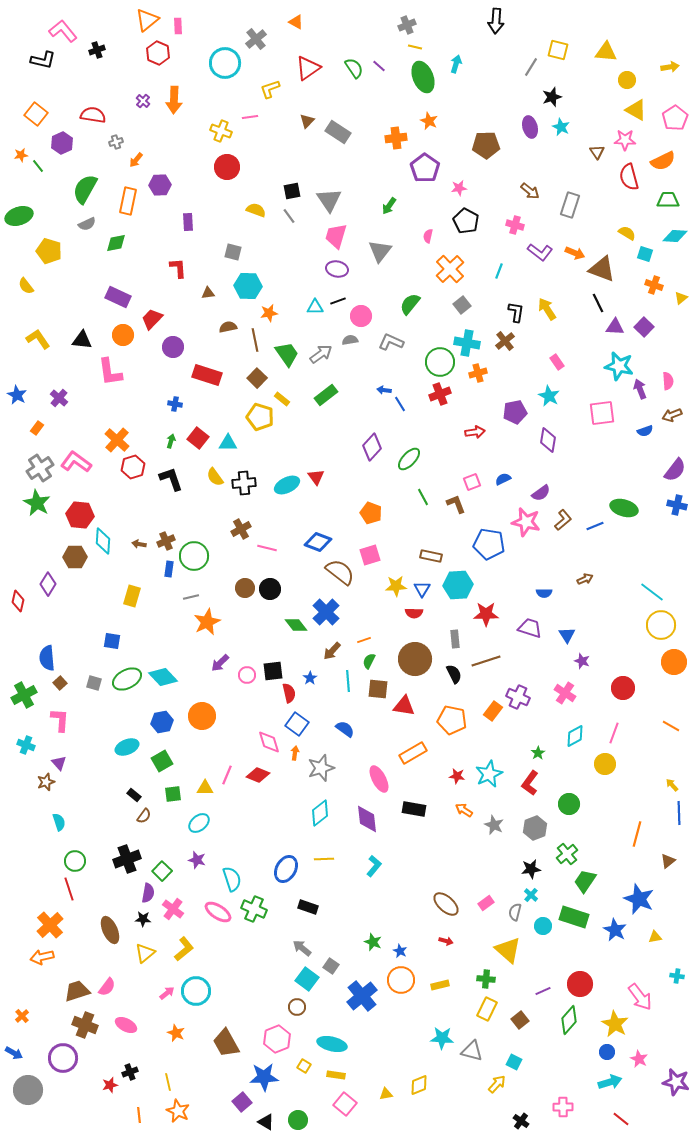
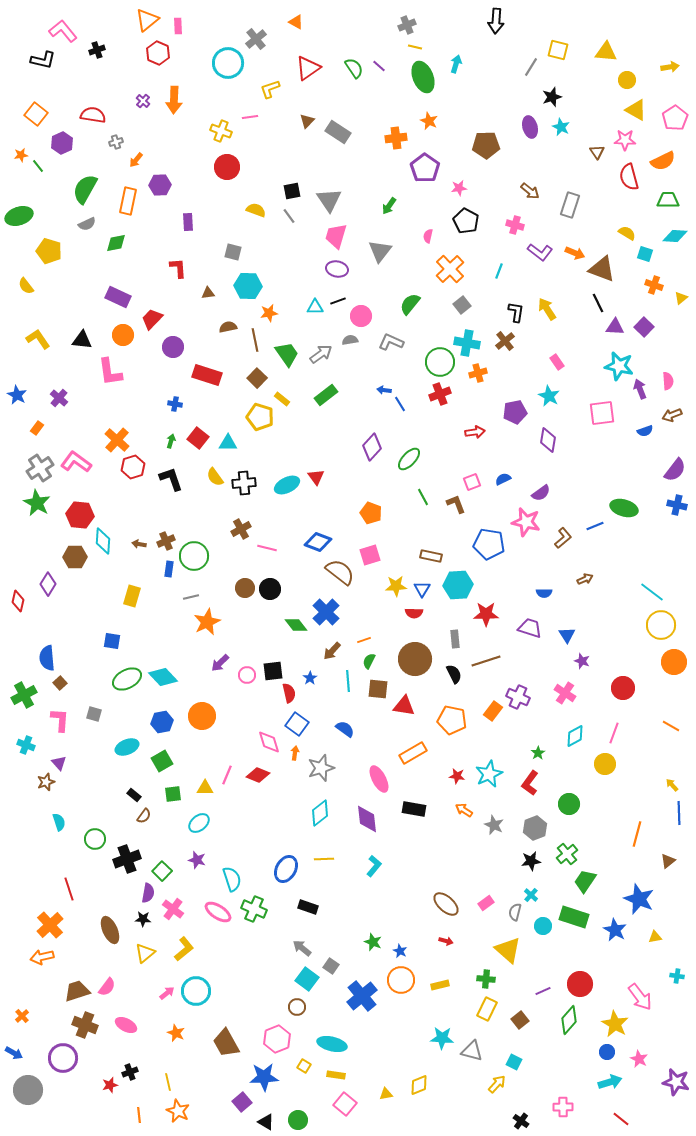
cyan circle at (225, 63): moved 3 px right
brown L-shape at (563, 520): moved 18 px down
gray square at (94, 683): moved 31 px down
green circle at (75, 861): moved 20 px right, 22 px up
black star at (531, 869): moved 8 px up
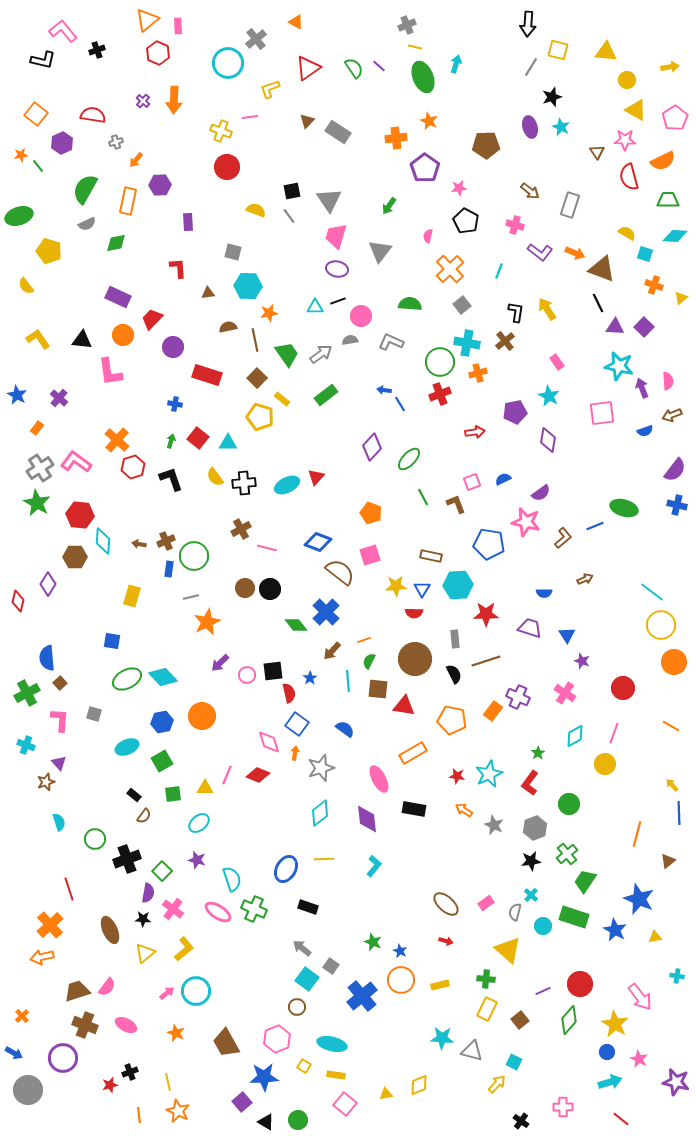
black arrow at (496, 21): moved 32 px right, 3 px down
green semicircle at (410, 304): rotated 55 degrees clockwise
purple arrow at (640, 389): moved 2 px right, 1 px up
red triangle at (316, 477): rotated 18 degrees clockwise
green cross at (24, 695): moved 3 px right, 2 px up
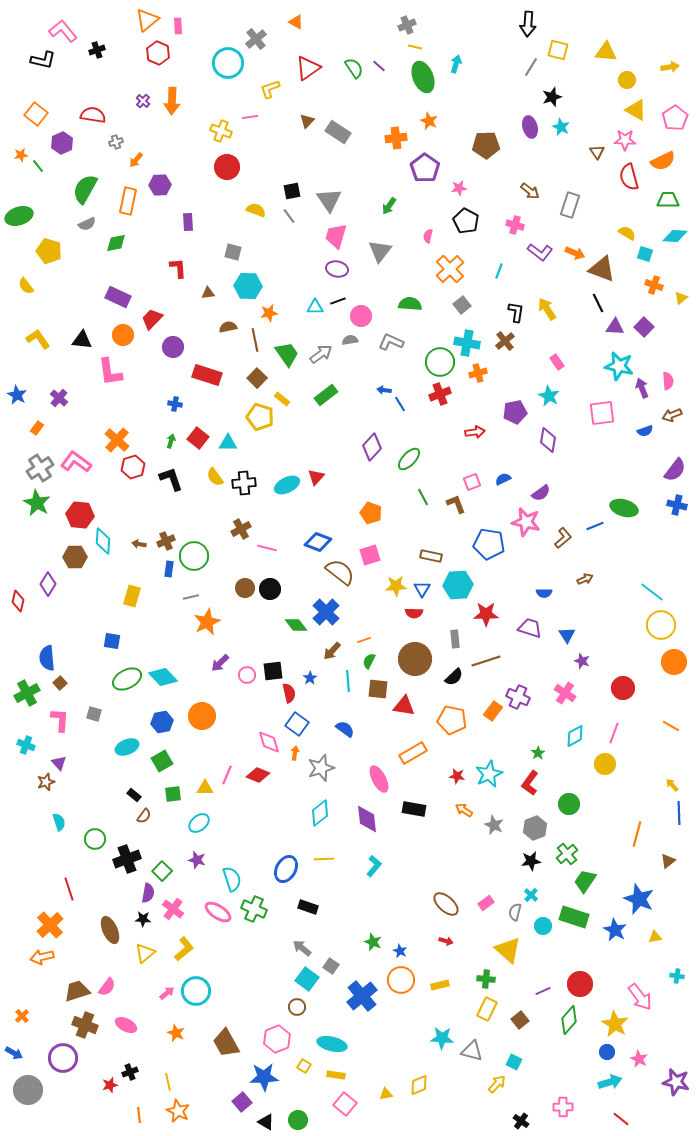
orange arrow at (174, 100): moved 2 px left, 1 px down
black semicircle at (454, 674): moved 3 px down; rotated 72 degrees clockwise
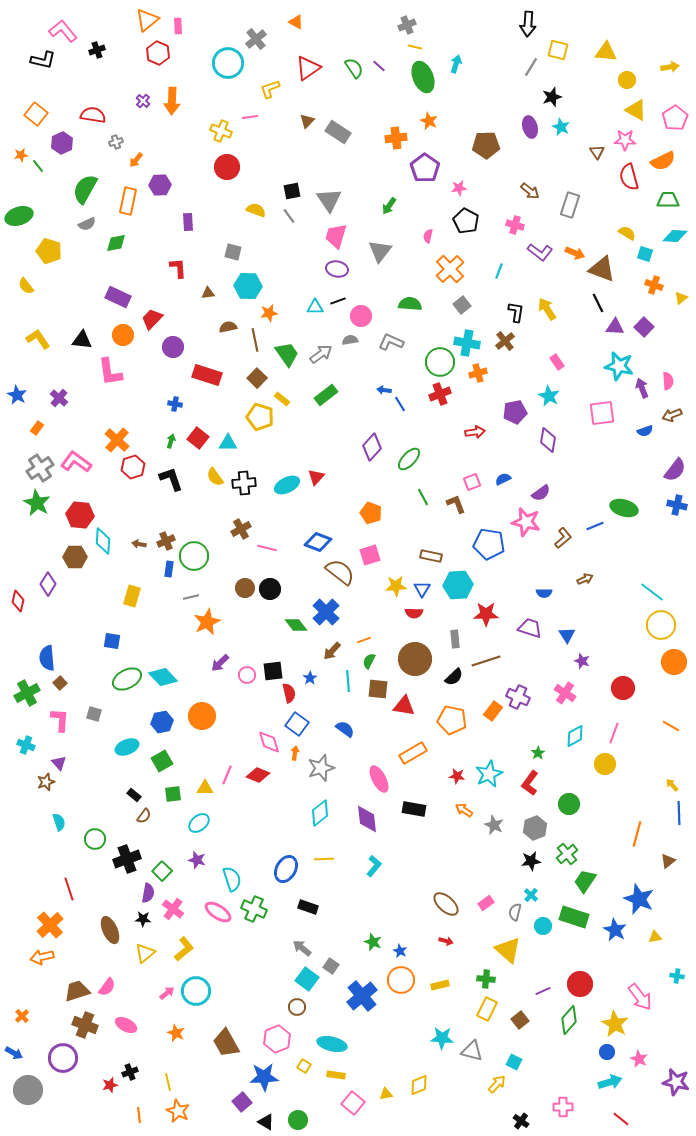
pink square at (345, 1104): moved 8 px right, 1 px up
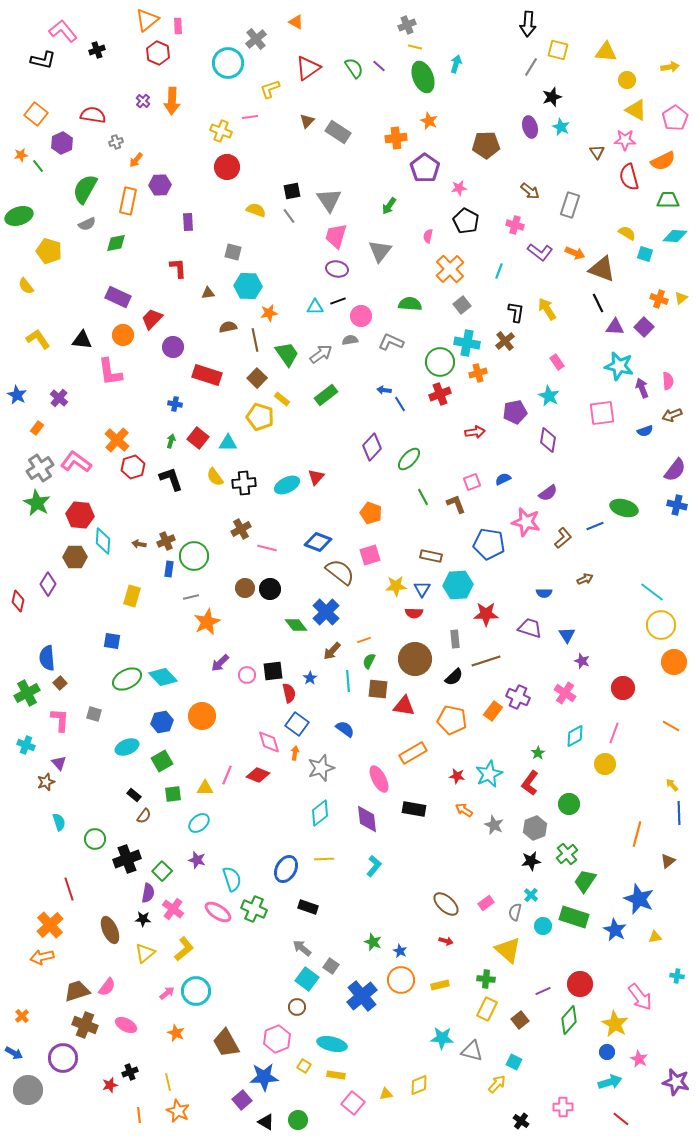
orange cross at (654, 285): moved 5 px right, 14 px down
purple semicircle at (541, 493): moved 7 px right
purple square at (242, 1102): moved 2 px up
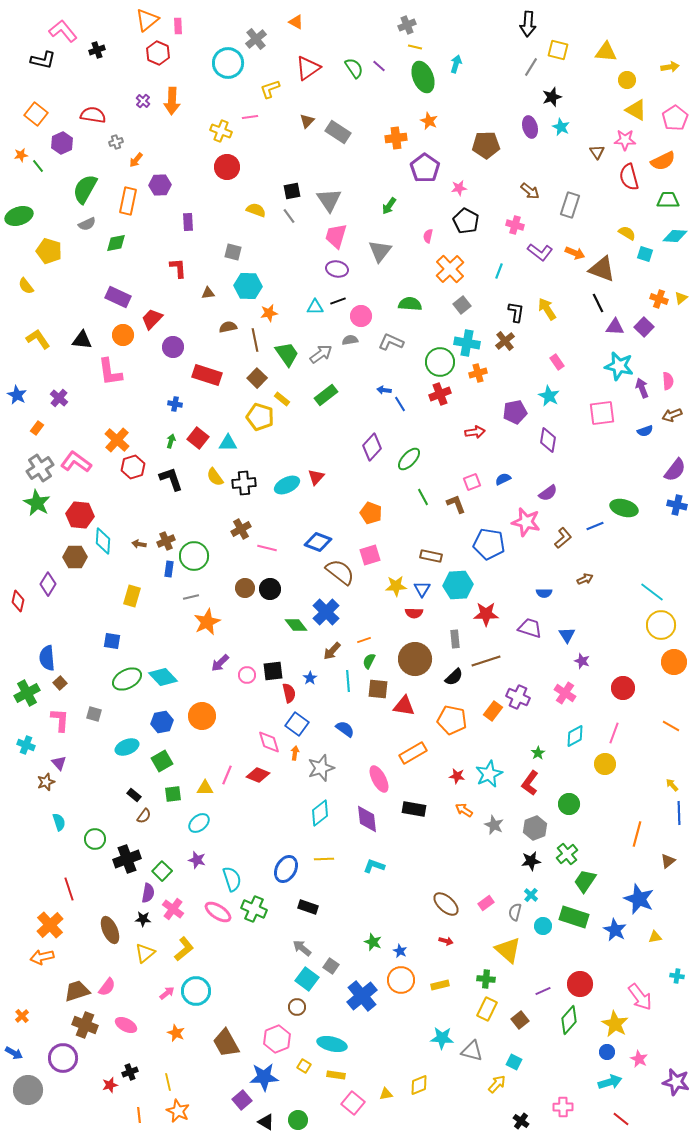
cyan L-shape at (374, 866): rotated 110 degrees counterclockwise
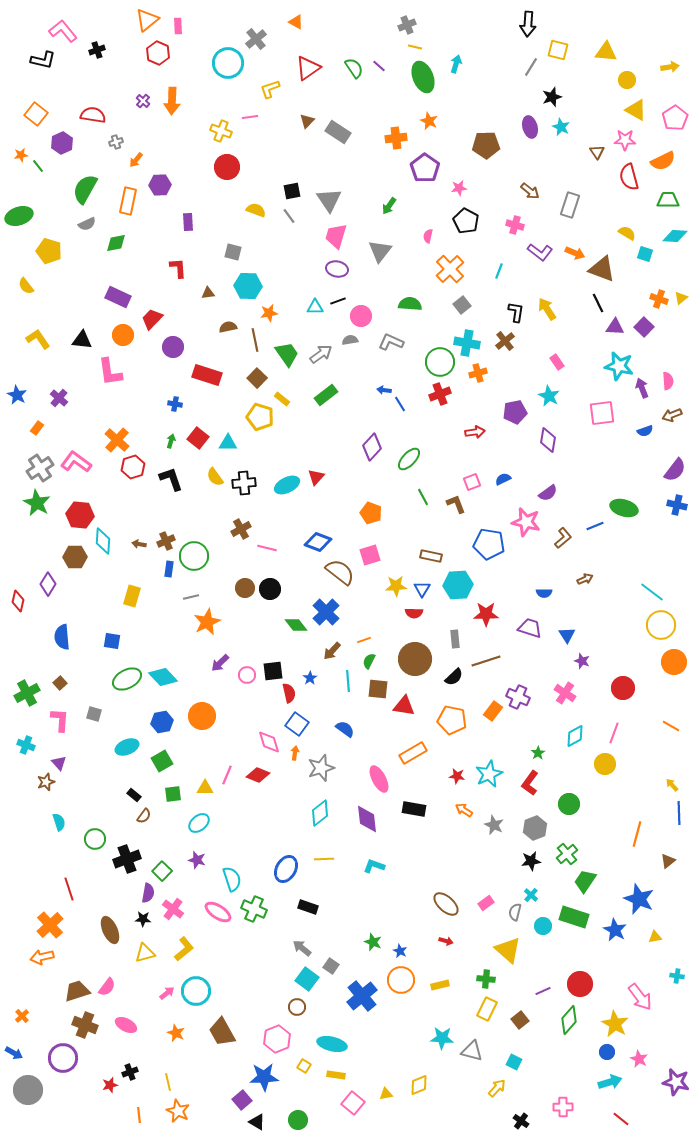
blue semicircle at (47, 658): moved 15 px right, 21 px up
yellow triangle at (145, 953): rotated 25 degrees clockwise
brown trapezoid at (226, 1043): moved 4 px left, 11 px up
yellow arrow at (497, 1084): moved 4 px down
black triangle at (266, 1122): moved 9 px left
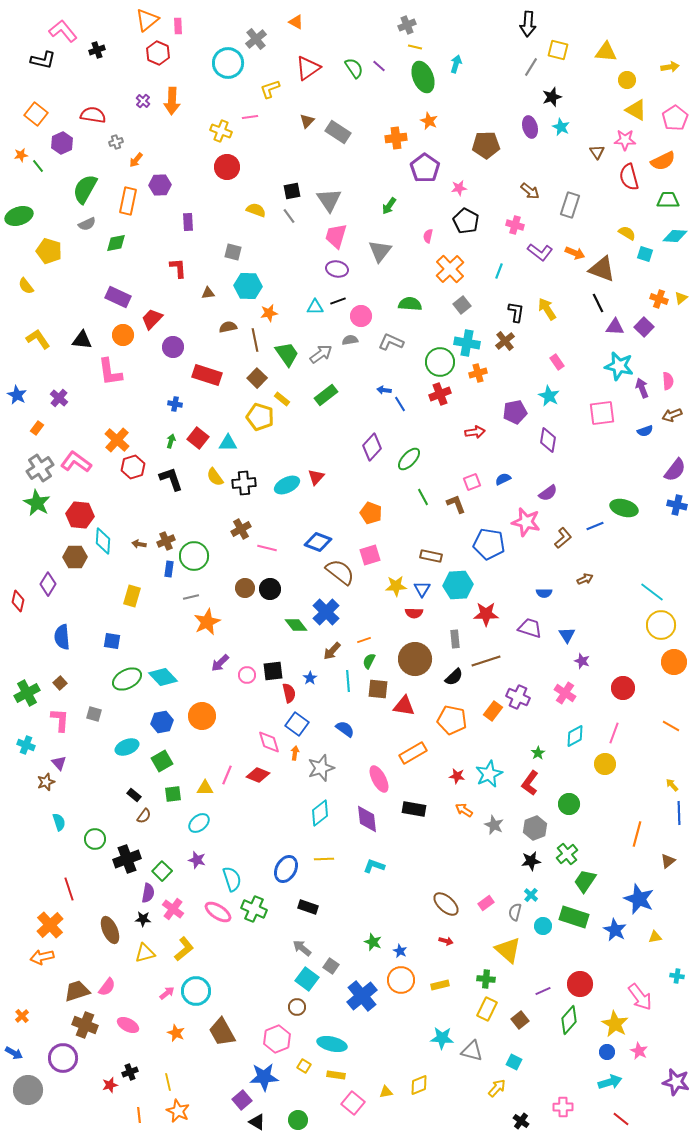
pink ellipse at (126, 1025): moved 2 px right
pink star at (639, 1059): moved 8 px up
yellow triangle at (386, 1094): moved 2 px up
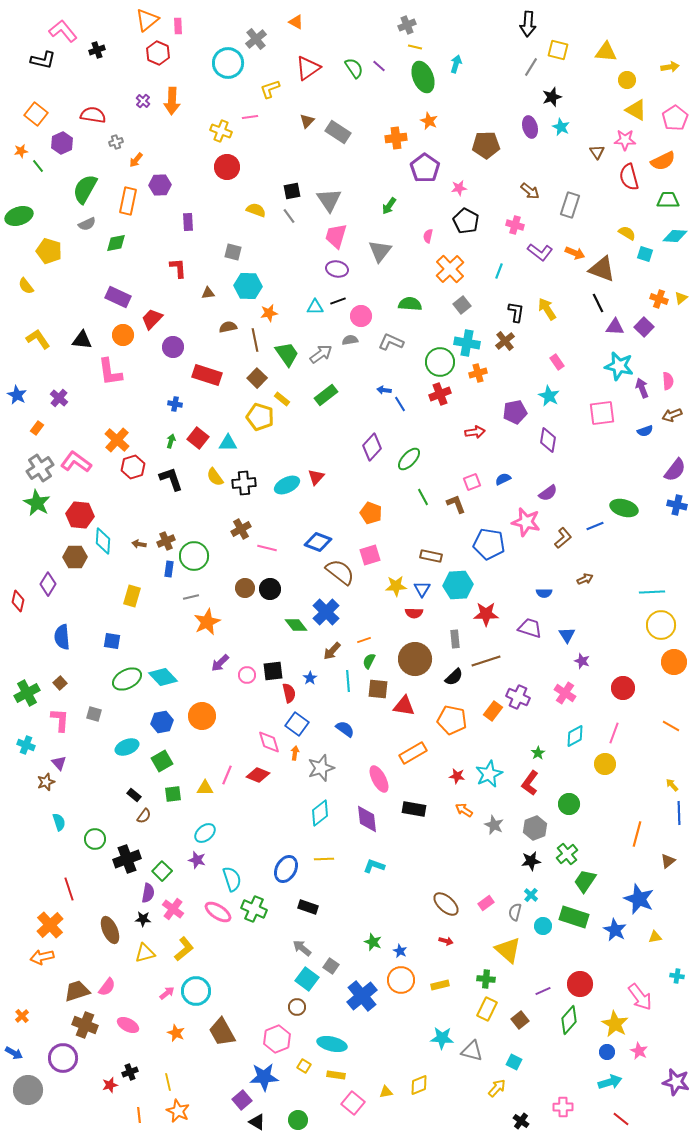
orange star at (21, 155): moved 4 px up
cyan line at (652, 592): rotated 40 degrees counterclockwise
cyan ellipse at (199, 823): moved 6 px right, 10 px down
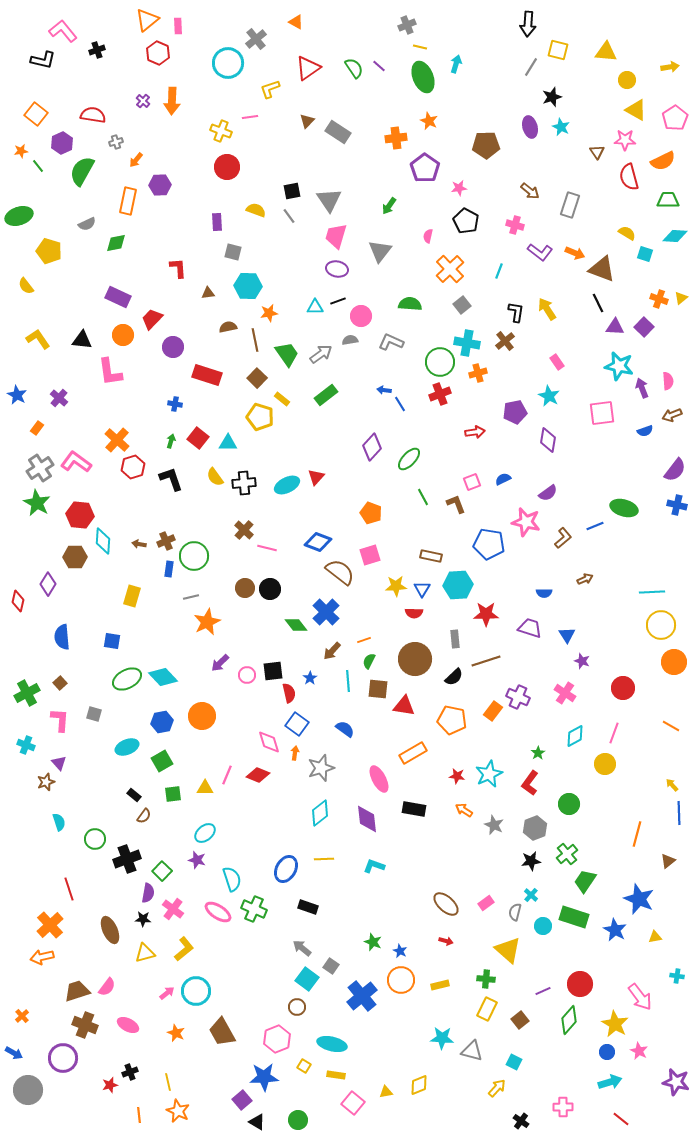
yellow line at (415, 47): moved 5 px right
green semicircle at (85, 189): moved 3 px left, 18 px up
purple rectangle at (188, 222): moved 29 px right
brown cross at (241, 529): moved 3 px right, 1 px down; rotated 18 degrees counterclockwise
